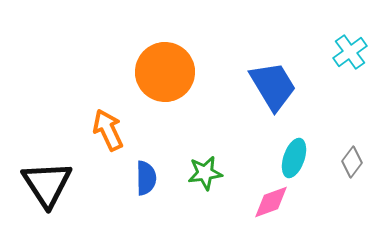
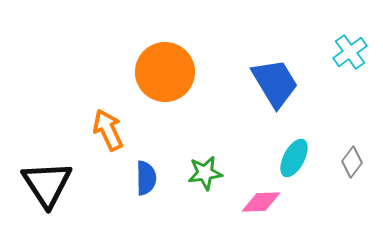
blue trapezoid: moved 2 px right, 3 px up
cyan ellipse: rotated 9 degrees clockwise
pink diamond: moved 10 px left; rotated 18 degrees clockwise
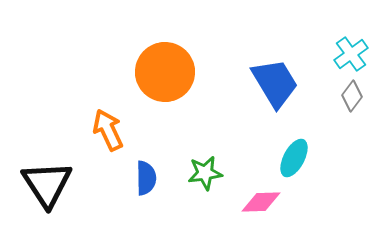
cyan cross: moved 1 px right, 2 px down
gray diamond: moved 66 px up
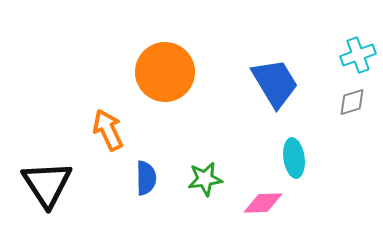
cyan cross: moved 7 px right, 1 px down; rotated 16 degrees clockwise
gray diamond: moved 6 px down; rotated 36 degrees clockwise
cyan ellipse: rotated 36 degrees counterclockwise
green star: moved 6 px down
pink diamond: moved 2 px right, 1 px down
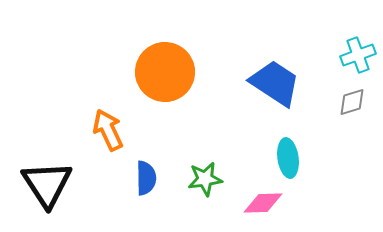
blue trapezoid: rotated 26 degrees counterclockwise
cyan ellipse: moved 6 px left
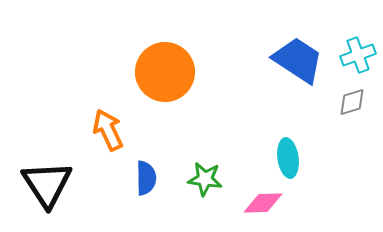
blue trapezoid: moved 23 px right, 23 px up
green star: rotated 16 degrees clockwise
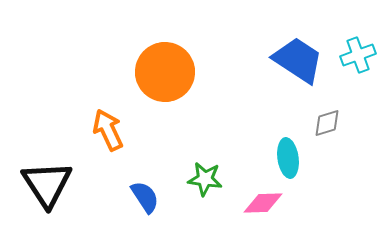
gray diamond: moved 25 px left, 21 px down
blue semicircle: moved 1 px left, 19 px down; rotated 32 degrees counterclockwise
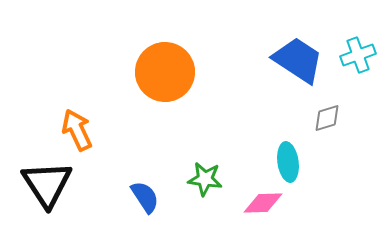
gray diamond: moved 5 px up
orange arrow: moved 31 px left
cyan ellipse: moved 4 px down
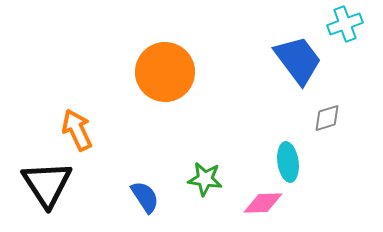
cyan cross: moved 13 px left, 31 px up
blue trapezoid: rotated 20 degrees clockwise
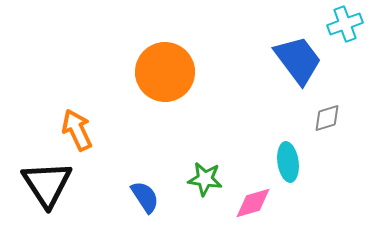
pink diamond: moved 10 px left; rotated 15 degrees counterclockwise
